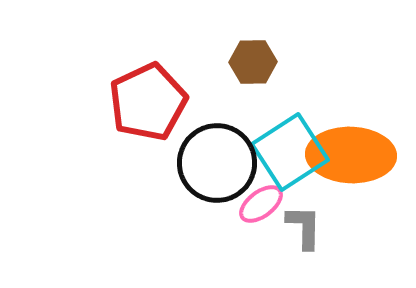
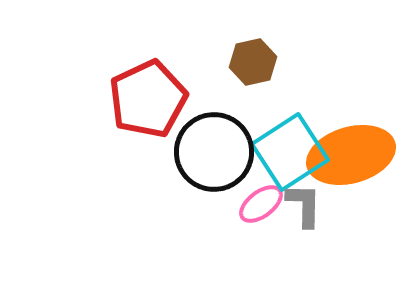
brown hexagon: rotated 12 degrees counterclockwise
red pentagon: moved 3 px up
orange ellipse: rotated 18 degrees counterclockwise
black circle: moved 3 px left, 11 px up
gray L-shape: moved 22 px up
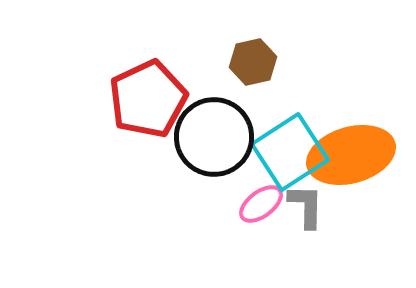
black circle: moved 15 px up
gray L-shape: moved 2 px right, 1 px down
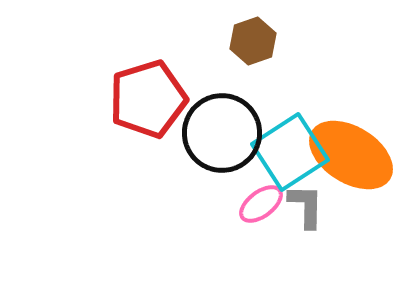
brown hexagon: moved 21 px up; rotated 6 degrees counterclockwise
red pentagon: rotated 8 degrees clockwise
black circle: moved 8 px right, 4 px up
orange ellipse: rotated 48 degrees clockwise
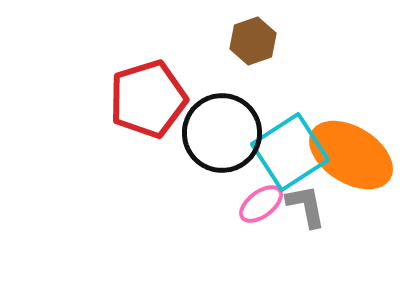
gray L-shape: rotated 12 degrees counterclockwise
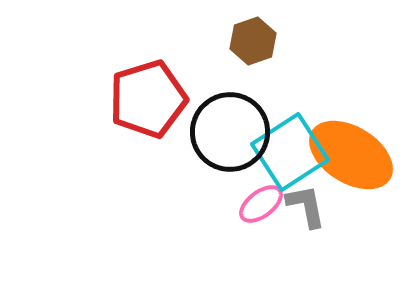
black circle: moved 8 px right, 1 px up
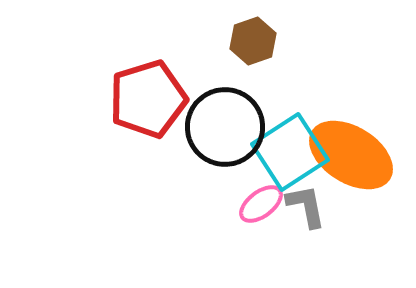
black circle: moved 5 px left, 5 px up
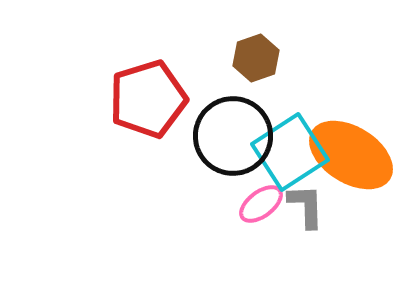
brown hexagon: moved 3 px right, 17 px down
black circle: moved 8 px right, 9 px down
gray L-shape: rotated 9 degrees clockwise
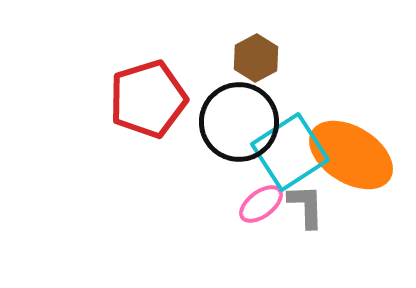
brown hexagon: rotated 9 degrees counterclockwise
black circle: moved 6 px right, 14 px up
